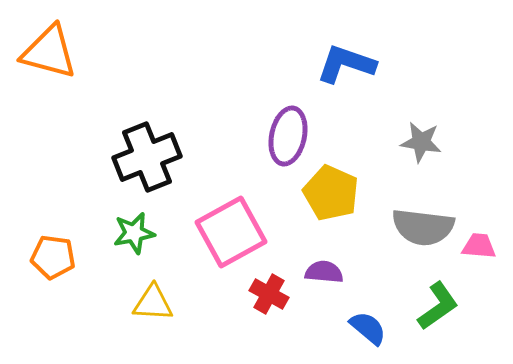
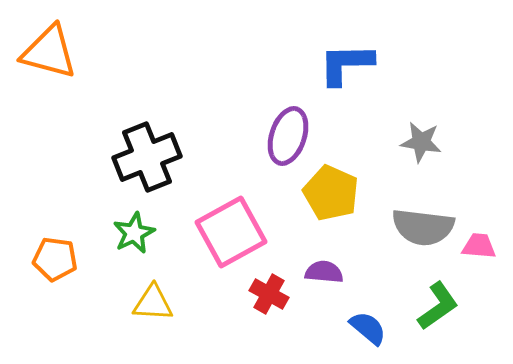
blue L-shape: rotated 20 degrees counterclockwise
purple ellipse: rotated 6 degrees clockwise
green star: rotated 15 degrees counterclockwise
orange pentagon: moved 2 px right, 2 px down
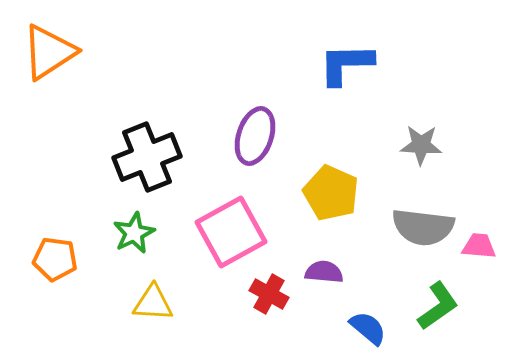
orange triangle: rotated 48 degrees counterclockwise
purple ellipse: moved 33 px left
gray star: moved 3 px down; rotated 6 degrees counterclockwise
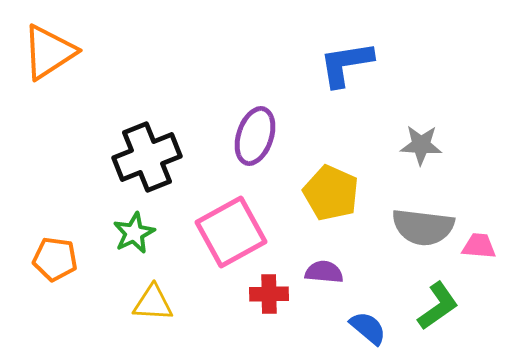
blue L-shape: rotated 8 degrees counterclockwise
red cross: rotated 30 degrees counterclockwise
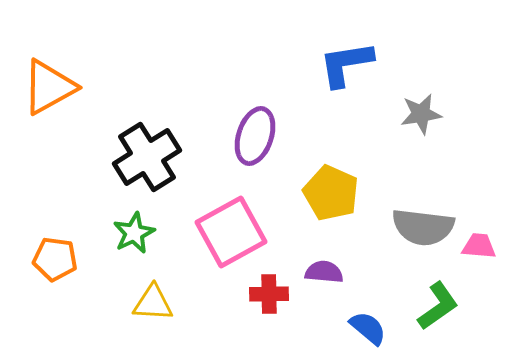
orange triangle: moved 35 px down; rotated 4 degrees clockwise
gray star: moved 31 px up; rotated 12 degrees counterclockwise
black cross: rotated 10 degrees counterclockwise
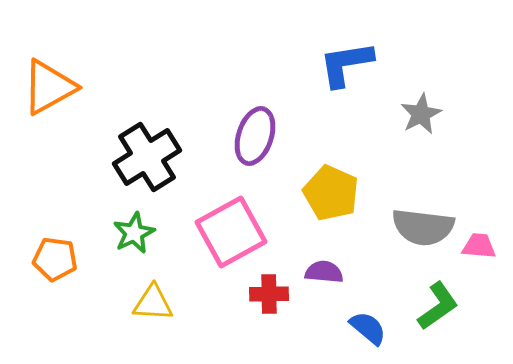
gray star: rotated 18 degrees counterclockwise
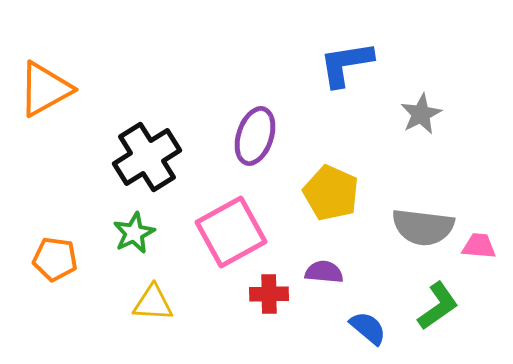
orange triangle: moved 4 px left, 2 px down
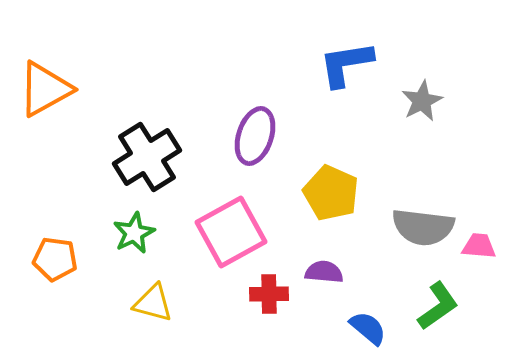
gray star: moved 1 px right, 13 px up
yellow triangle: rotated 12 degrees clockwise
